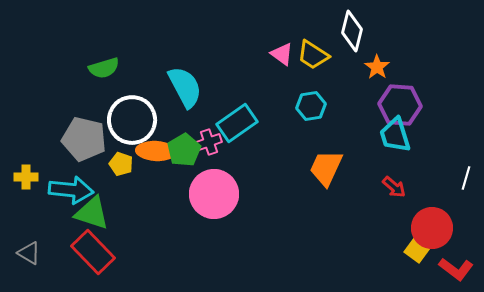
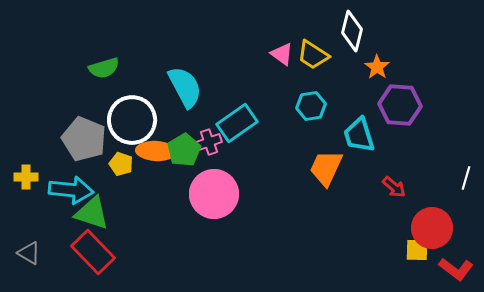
cyan trapezoid: moved 36 px left
gray pentagon: rotated 9 degrees clockwise
yellow square: rotated 35 degrees counterclockwise
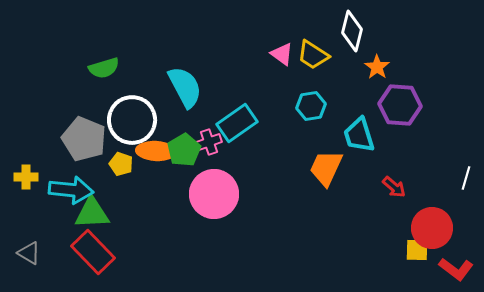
green triangle: rotated 21 degrees counterclockwise
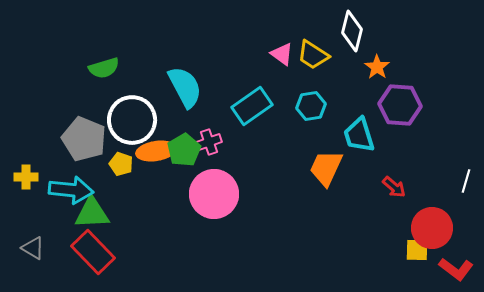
cyan rectangle: moved 15 px right, 17 px up
orange ellipse: rotated 12 degrees counterclockwise
white line: moved 3 px down
gray triangle: moved 4 px right, 5 px up
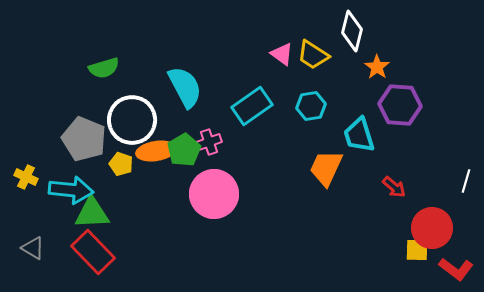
yellow cross: rotated 25 degrees clockwise
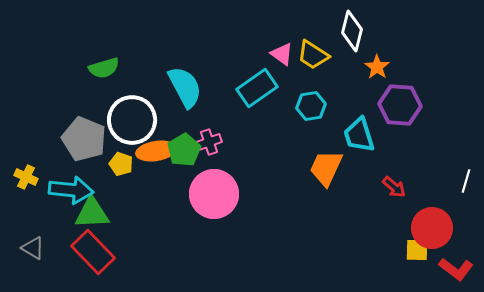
cyan rectangle: moved 5 px right, 18 px up
